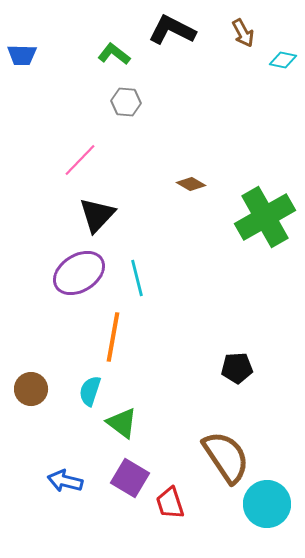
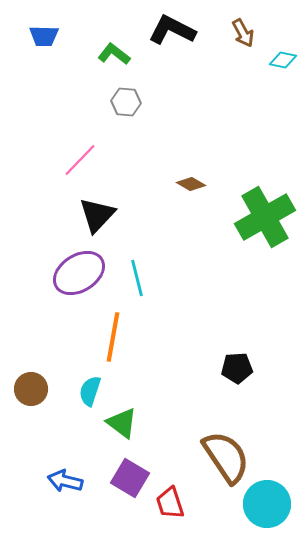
blue trapezoid: moved 22 px right, 19 px up
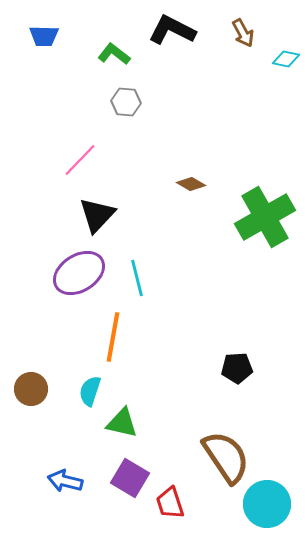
cyan diamond: moved 3 px right, 1 px up
green triangle: rotated 24 degrees counterclockwise
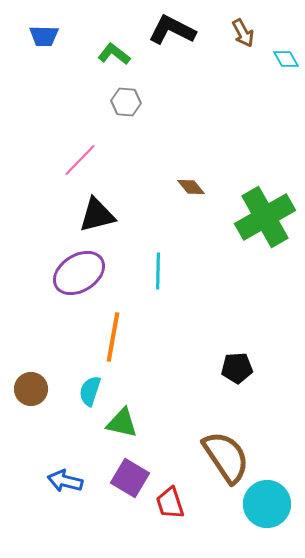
cyan diamond: rotated 48 degrees clockwise
brown diamond: moved 3 px down; rotated 20 degrees clockwise
black triangle: rotated 33 degrees clockwise
cyan line: moved 21 px right, 7 px up; rotated 15 degrees clockwise
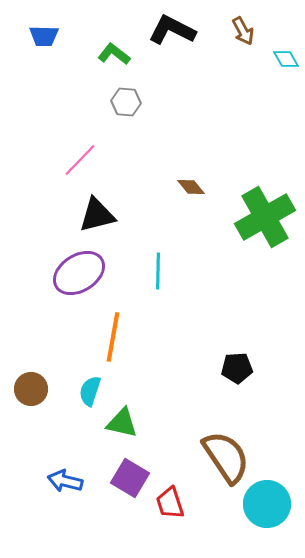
brown arrow: moved 2 px up
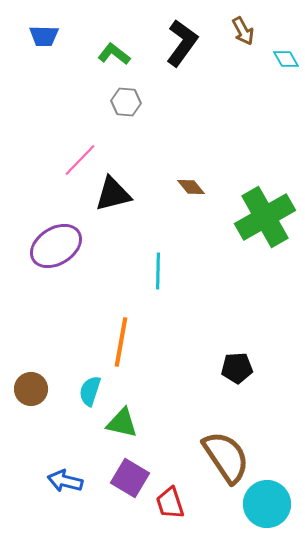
black L-shape: moved 10 px right, 13 px down; rotated 99 degrees clockwise
black triangle: moved 16 px right, 21 px up
purple ellipse: moved 23 px left, 27 px up
orange line: moved 8 px right, 5 px down
